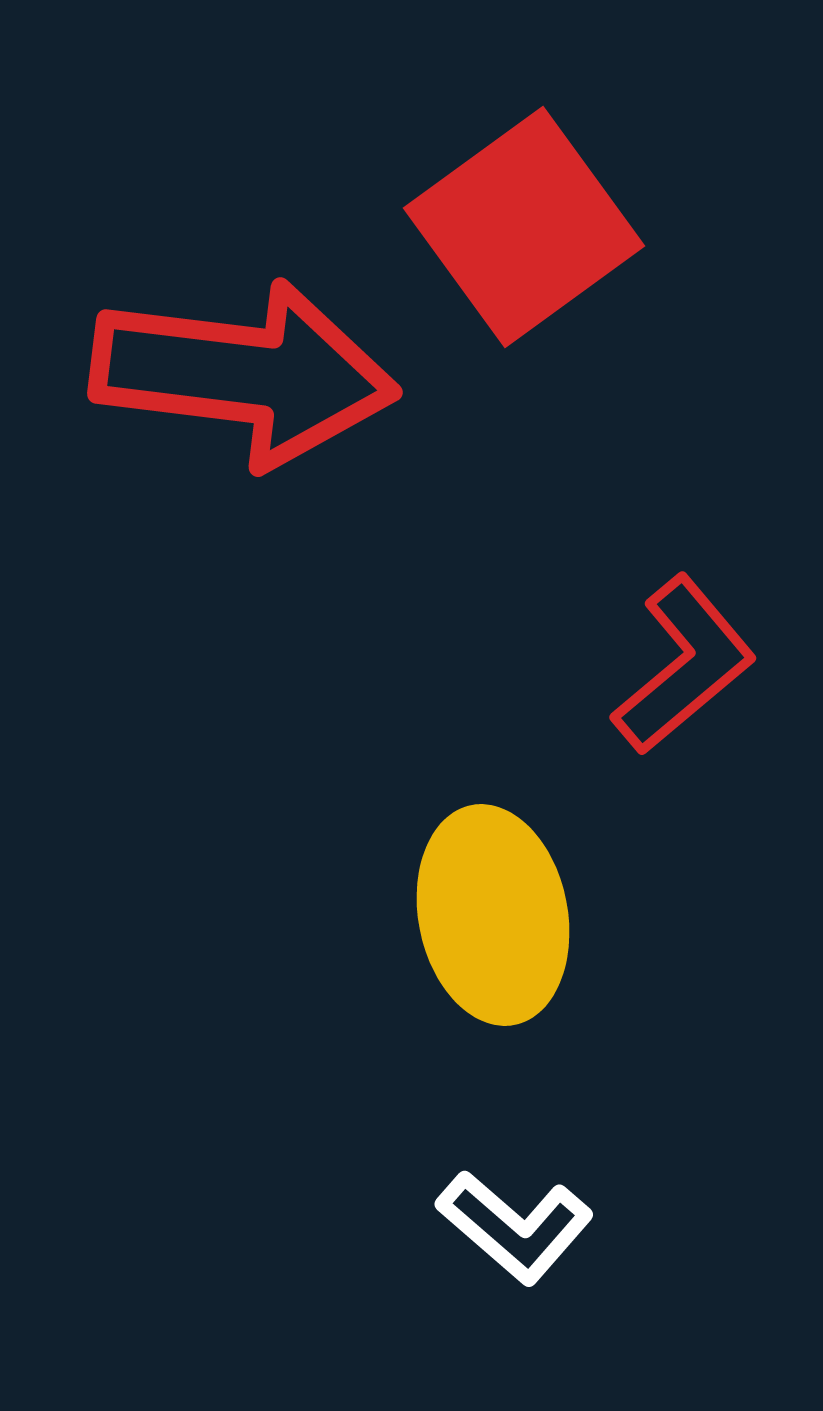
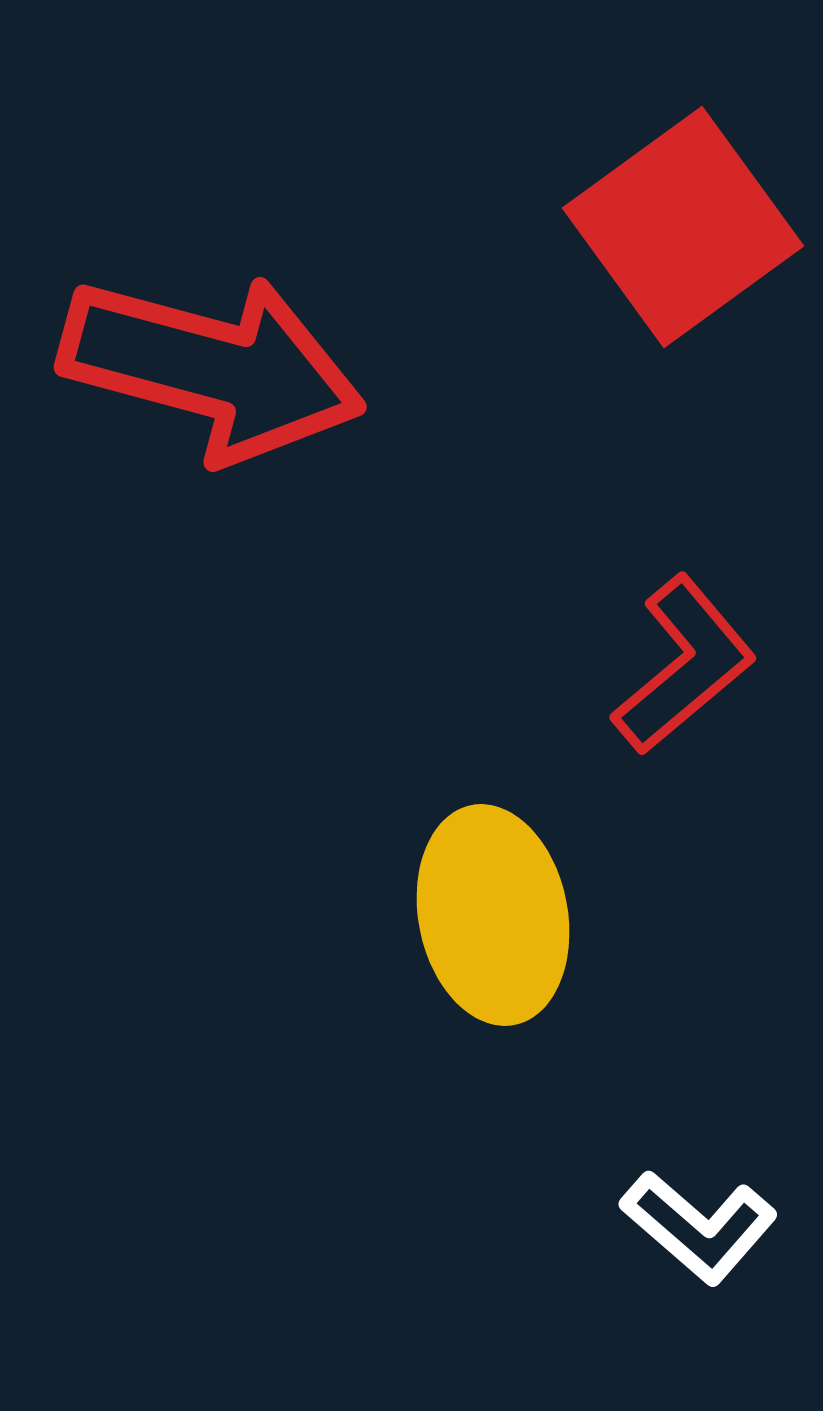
red square: moved 159 px right
red arrow: moved 32 px left, 6 px up; rotated 8 degrees clockwise
white L-shape: moved 184 px right
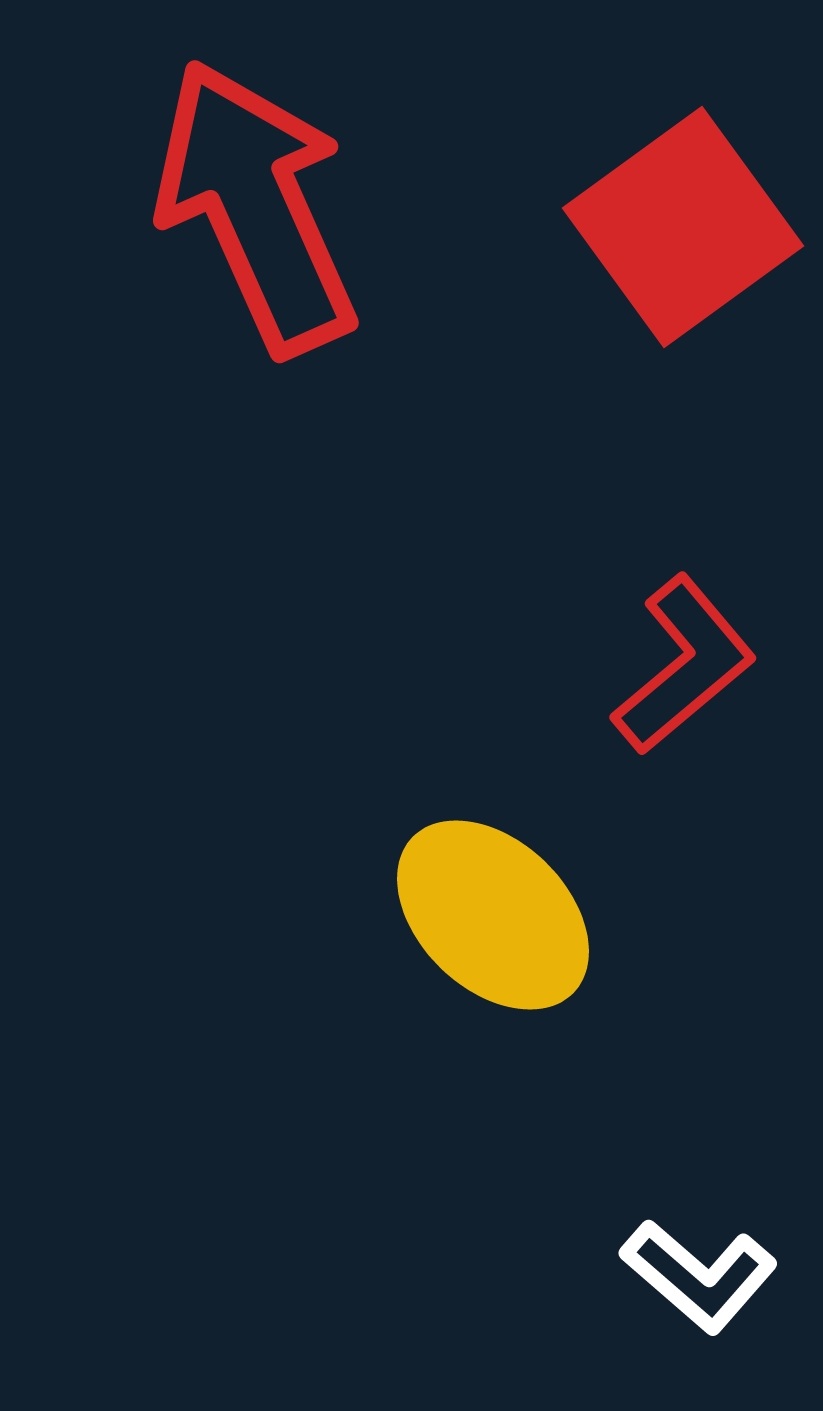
red arrow: moved 44 px right, 161 px up; rotated 129 degrees counterclockwise
yellow ellipse: rotated 35 degrees counterclockwise
white L-shape: moved 49 px down
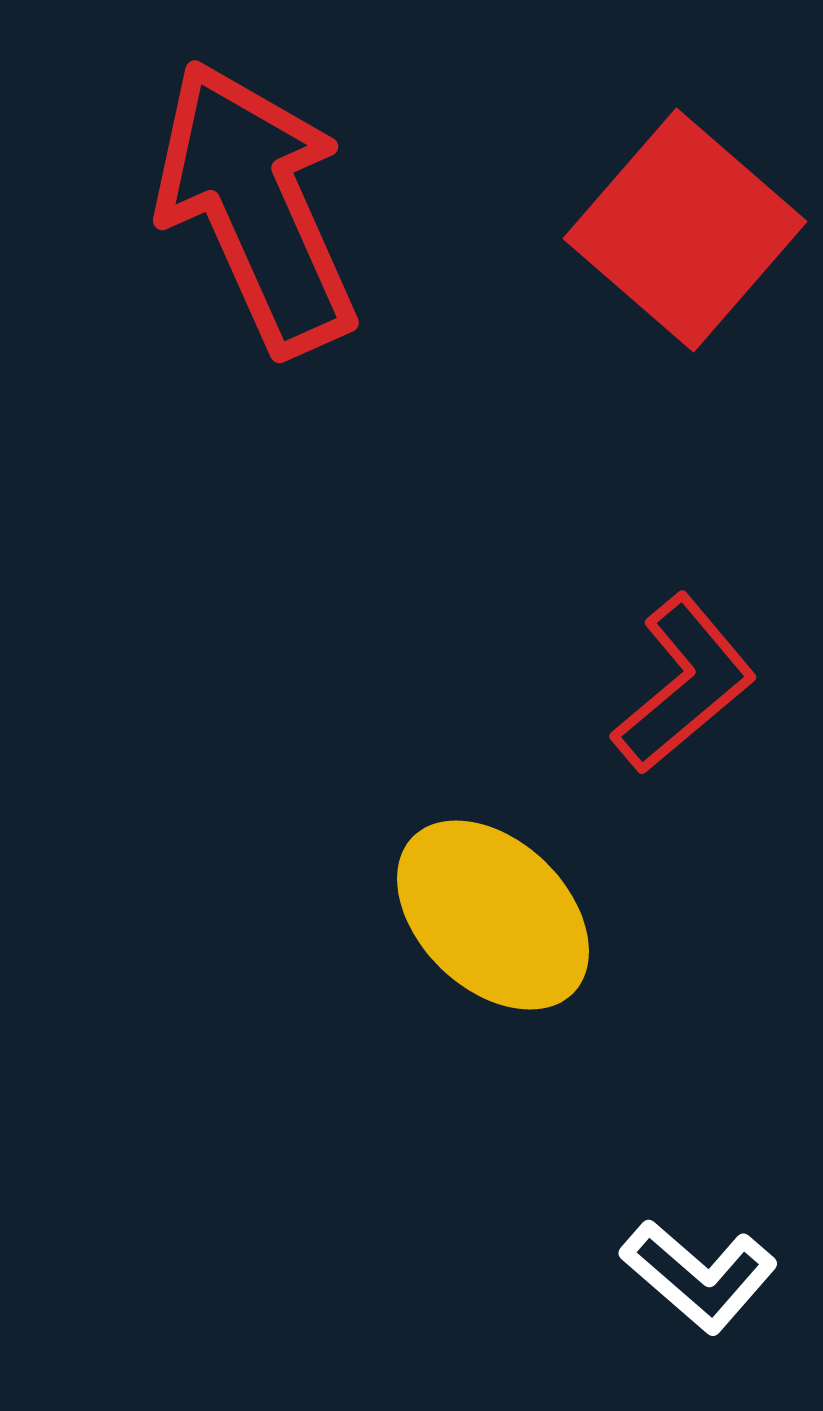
red square: moved 2 px right, 3 px down; rotated 13 degrees counterclockwise
red L-shape: moved 19 px down
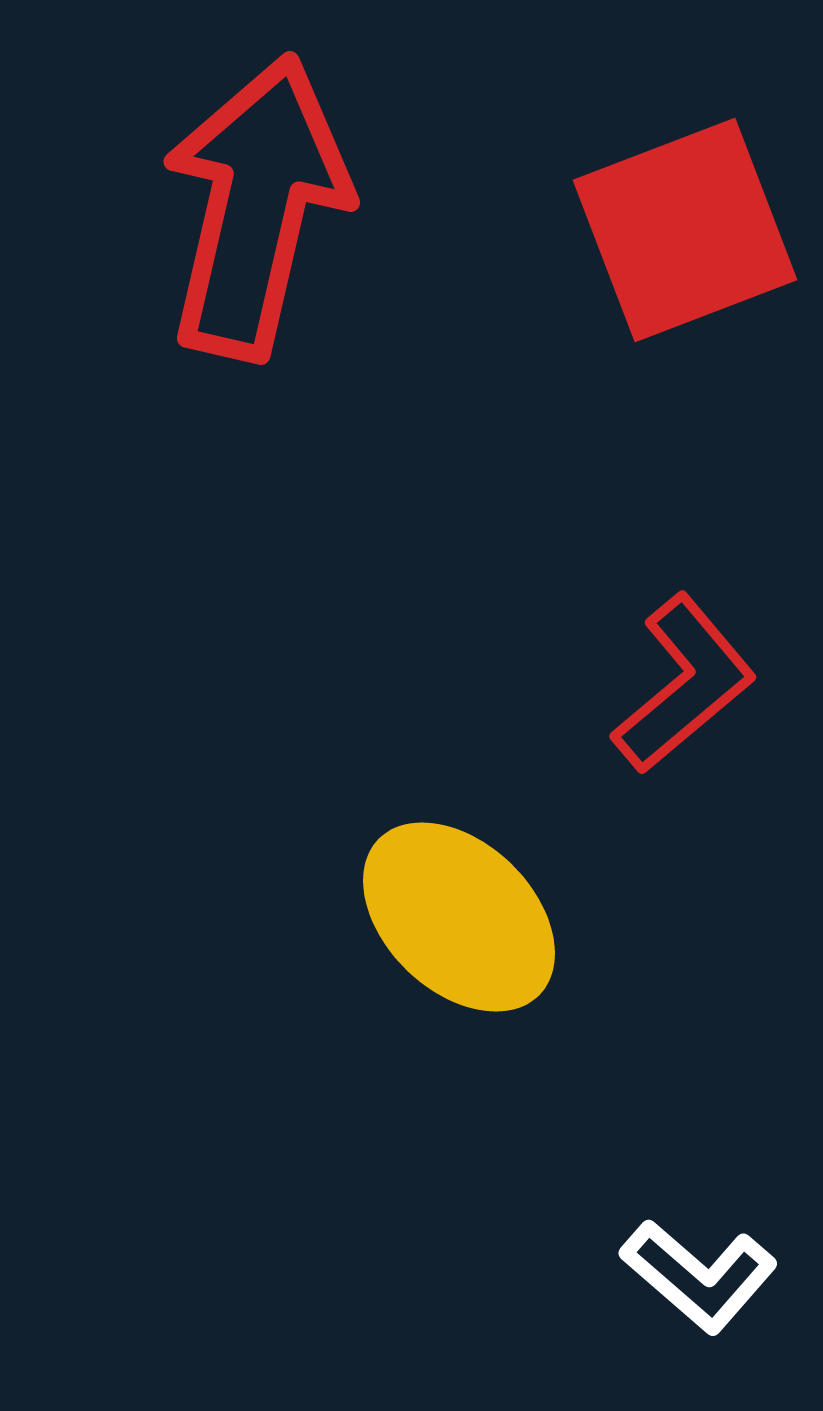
red arrow: rotated 37 degrees clockwise
red square: rotated 28 degrees clockwise
yellow ellipse: moved 34 px left, 2 px down
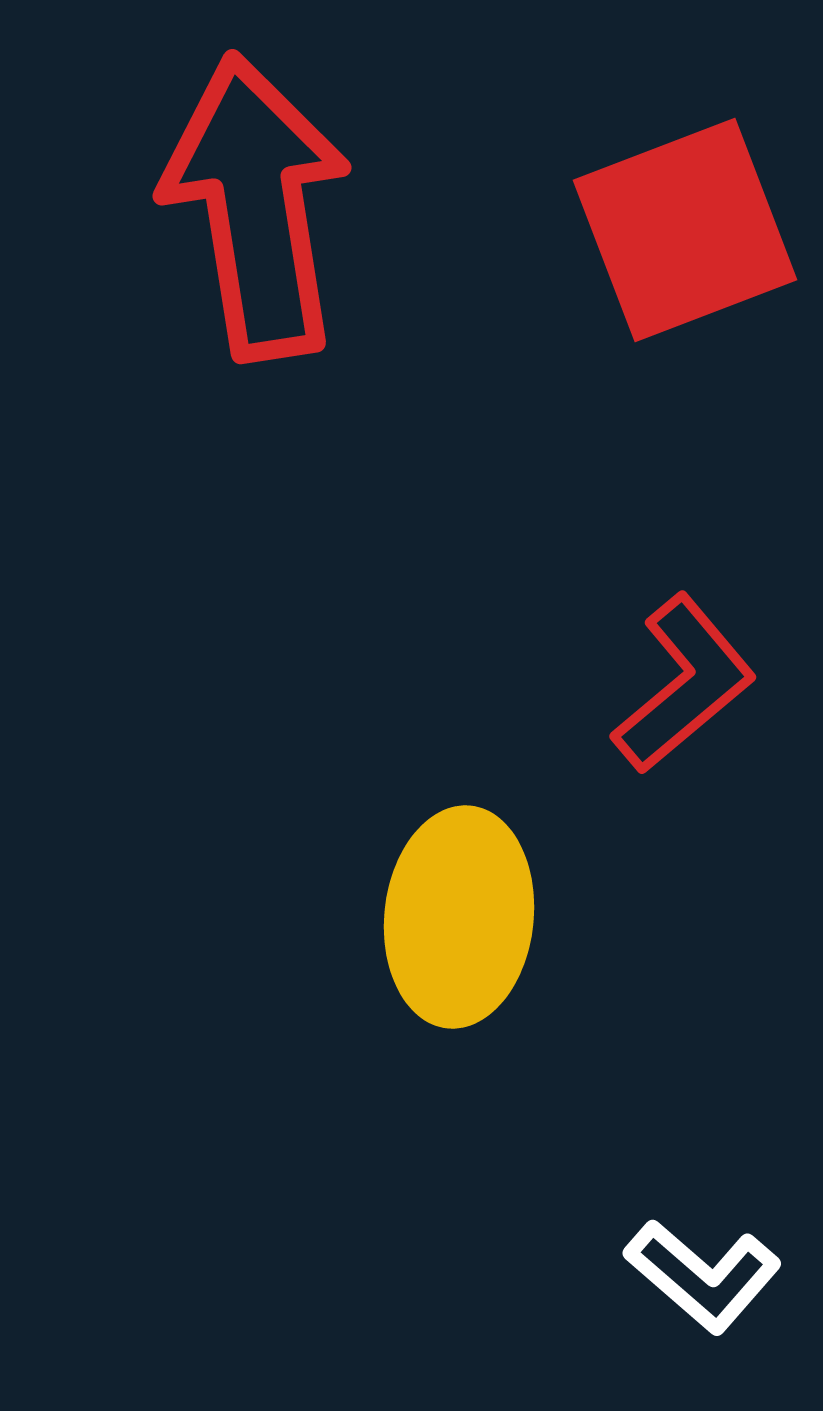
red arrow: rotated 22 degrees counterclockwise
yellow ellipse: rotated 52 degrees clockwise
white L-shape: moved 4 px right
